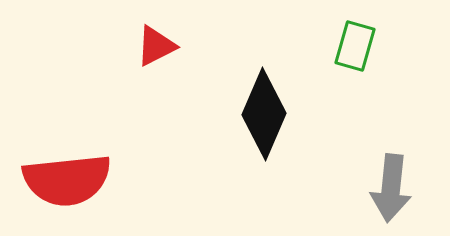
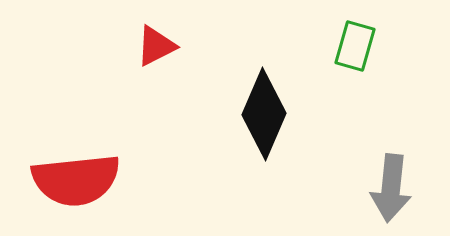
red semicircle: moved 9 px right
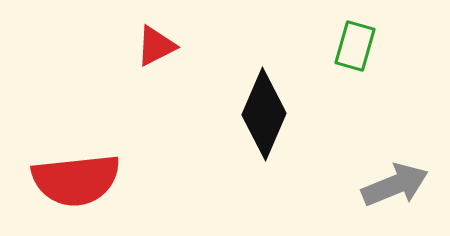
gray arrow: moved 4 px right, 3 px up; rotated 118 degrees counterclockwise
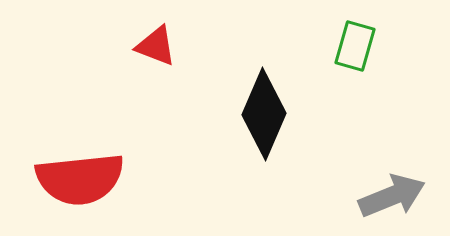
red triangle: rotated 48 degrees clockwise
red semicircle: moved 4 px right, 1 px up
gray arrow: moved 3 px left, 11 px down
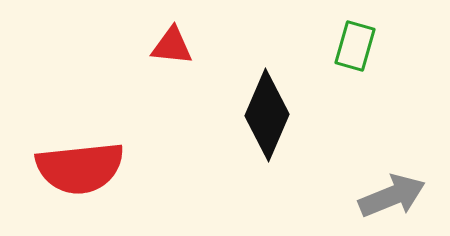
red triangle: moved 16 px right; rotated 15 degrees counterclockwise
black diamond: moved 3 px right, 1 px down
red semicircle: moved 11 px up
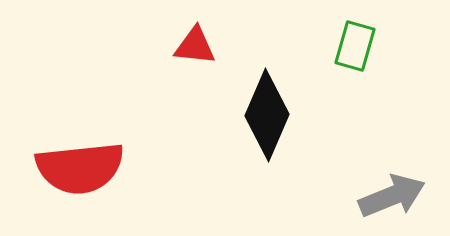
red triangle: moved 23 px right
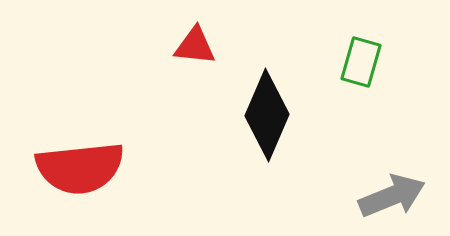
green rectangle: moved 6 px right, 16 px down
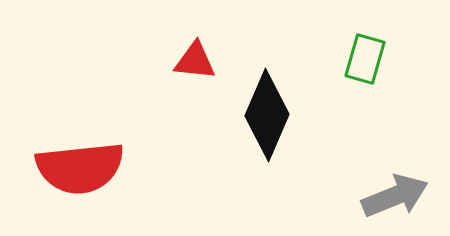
red triangle: moved 15 px down
green rectangle: moved 4 px right, 3 px up
gray arrow: moved 3 px right
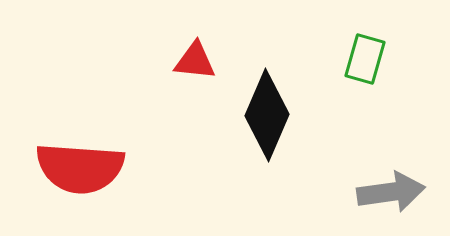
red semicircle: rotated 10 degrees clockwise
gray arrow: moved 4 px left, 4 px up; rotated 14 degrees clockwise
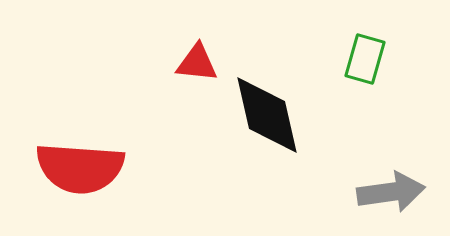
red triangle: moved 2 px right, 2 px down
black diamond: rotated 36 degrees counterclockwise
